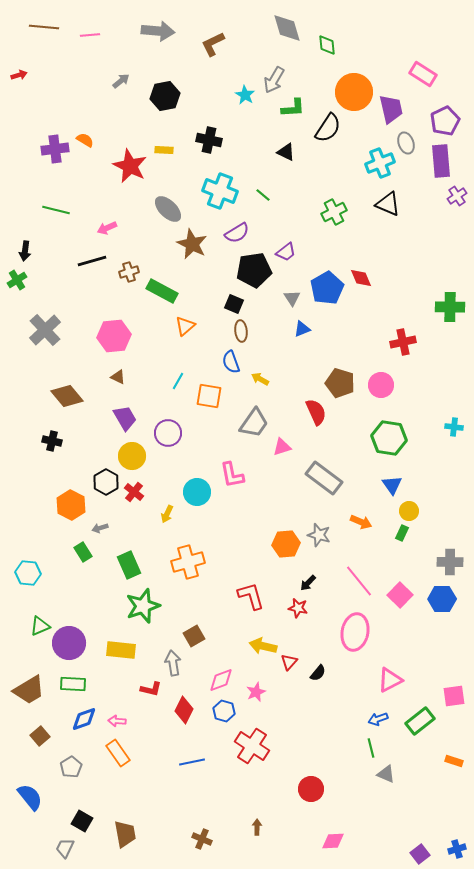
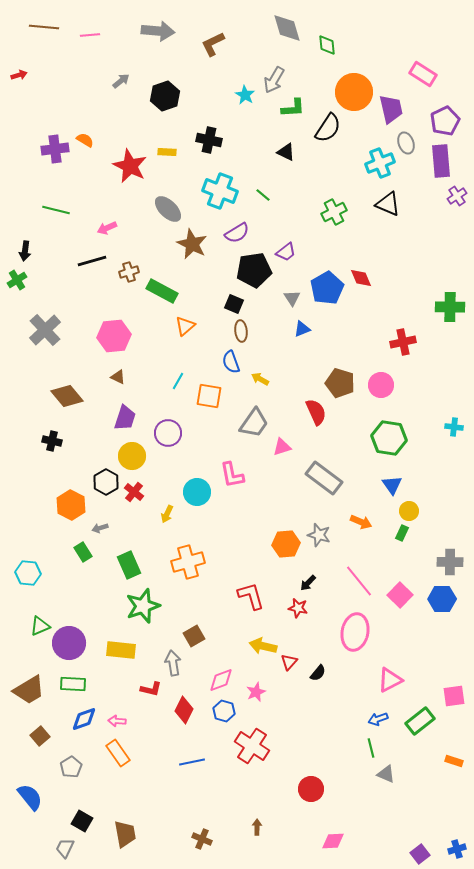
black hexagon at (165, 96): rotated 8 degrees counterclockwise
yellow rectangle at (164, 150): moved 3 px right, 2 px down
purple trapezoid at (125, 418): rotated 48 degrees clockwise
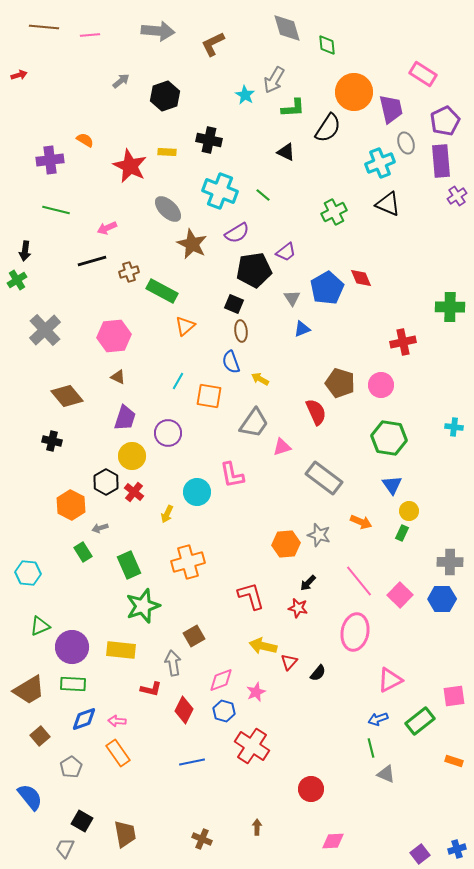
purple cross at (55, 149): moved 5 px left, 11 px down
purple circle at (69, 643): moved 3 px right, 4 px down
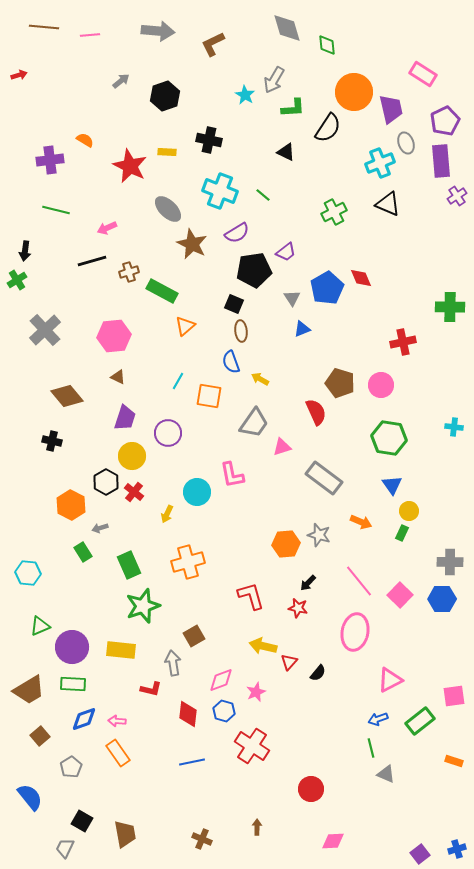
red diamond at (184, 710): moved 4 px right, 4 px down; rotated 20 degrees counterclockwise
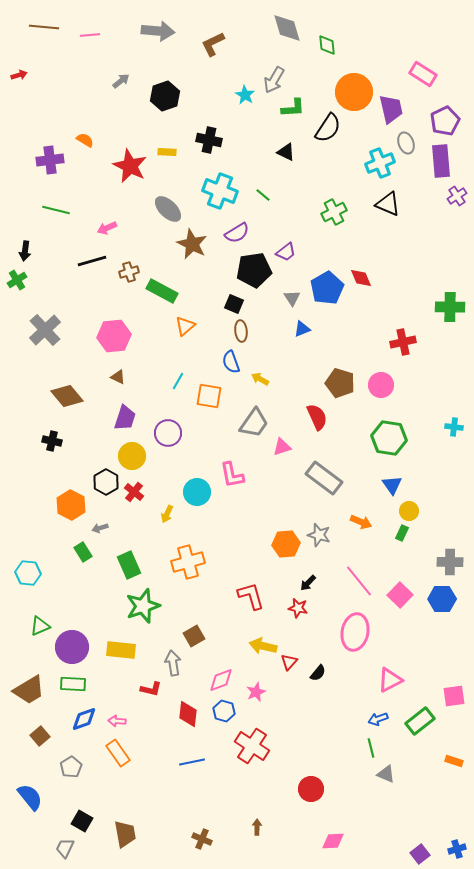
red semicircle at (316, 412): moved 1 px right, 5 px down
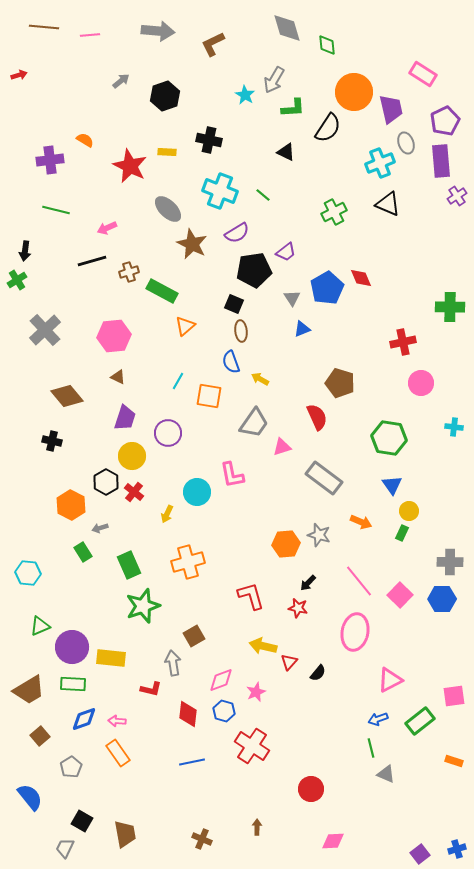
pink circle at (381, 385): moved 40 px right, 2 px up
yellow rectangle at (121, 650): moved 10 px left, 8 px down
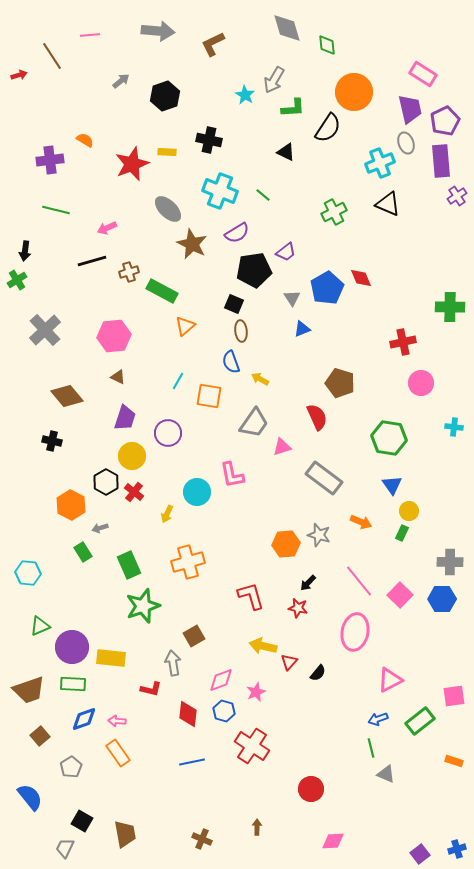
brown line at (44, 27): moved 8 px right, 29 px down; rotated 52 degrees clockwise
purple trapezoid at (391, 109): moved 19 px right
red star at (130, 166): moved 2 px right, 2 px up; rotated 24 degrees clockwise
brown trapezoid at (29, 690): rotated 12 degrees clockwise
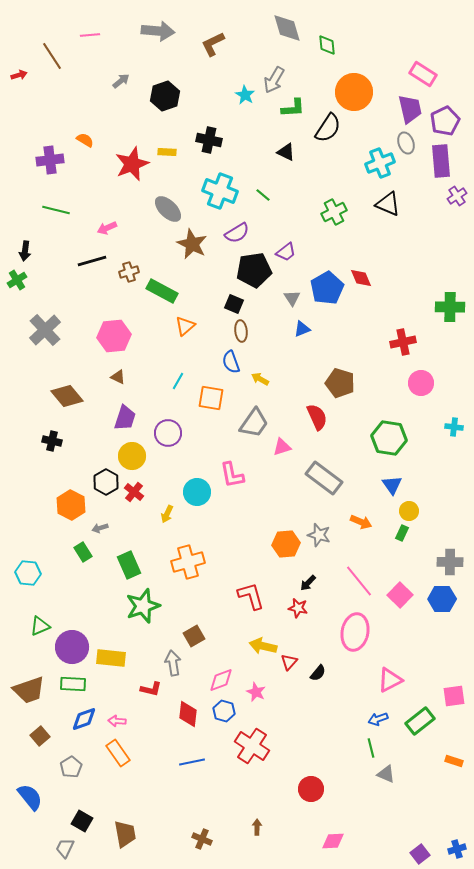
orange square at (209, 396): moved 2 px right, 2 px down
pink star at (256, 692): rotated 24 degrees counterclockwise
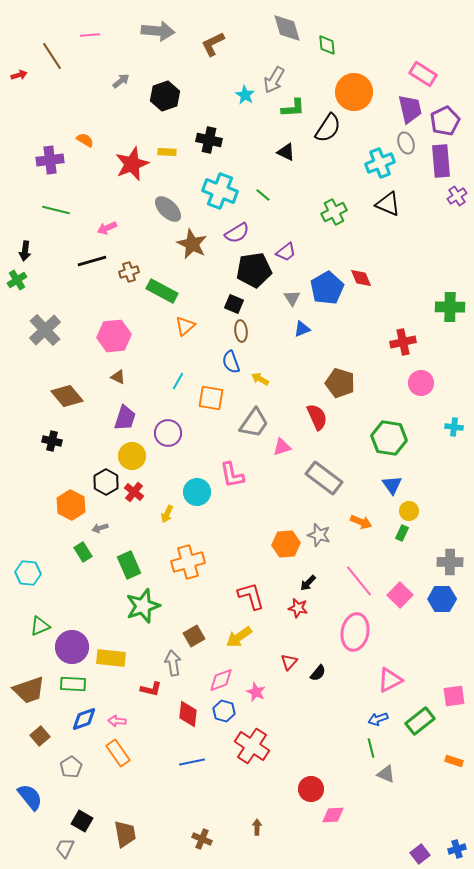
yellow arrow at (263, 646): moved 24 px left, 9 px up; rotated 48 degrees counterclockwise
pink diamond at (333, 841): moved 26 px up
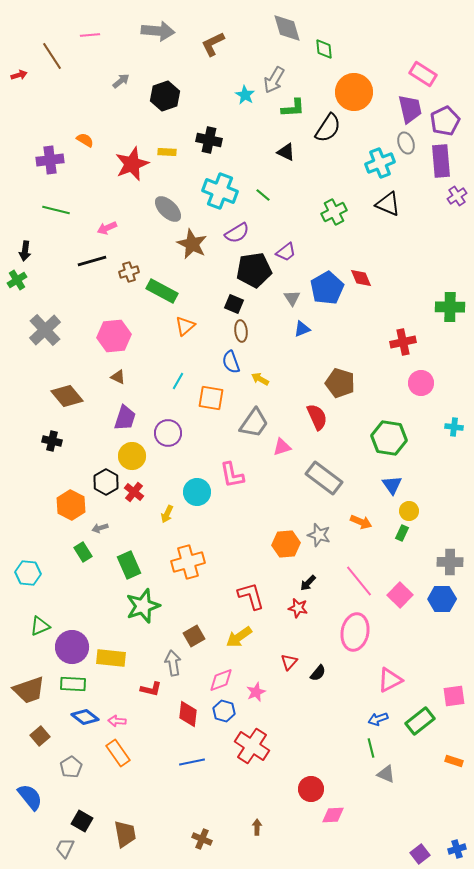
green diamond at (327, 45): moved 3 px left, 4 px down
pink star at (256, 692): rotated 24 degrees clockwise
blue diamond at (84, 719): moved 1 px right, 2 px up; rotated 56 degrees clockwise
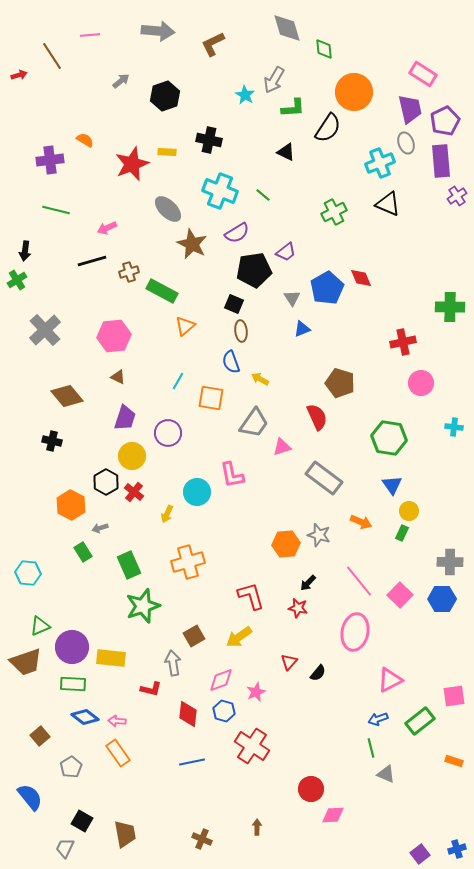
brown trapezoid at (29, 690): moved 3 px left, 28 px up
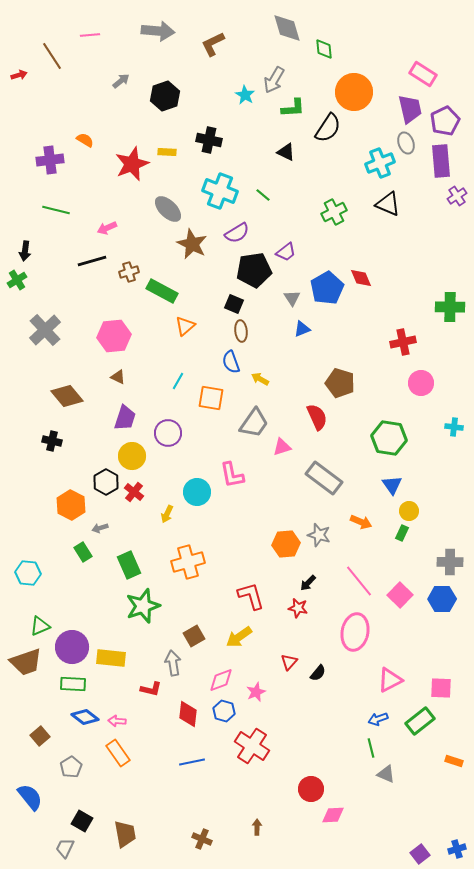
pink square at (454, 696): moved 13 px left, 8 px up; rotated 10 degrees clockwise
